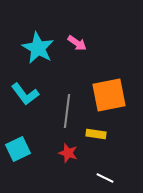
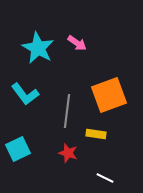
orange square: rotated 9 degrees counterclockwise
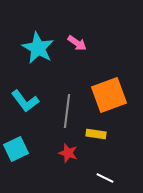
cyan L-shape: moved 7 px down
cyan square: moved 2 px left
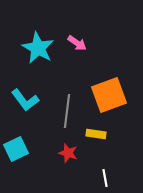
cyan L-shape: moved 1 px up
white line: rotated 54 degrees clockwise
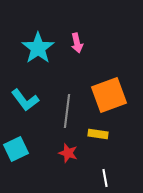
pink arrow: rotated 42 degrees clockwise
cyan star: rotated 8 degrees clockwise
yellow rectangle: moved 2 px right
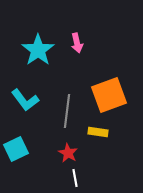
cyan star: moved 2 px down
yellow rectangle: moved 2 px up
red star: rotated 12 degrees clockwise
white line: moved 30 px left
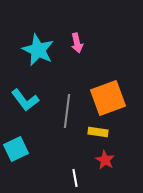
cyan star: rotated 12 degrees counterclockwise
orange square: moved 1 px left, 3 px down
red star: moved 37 px right, 7 px down
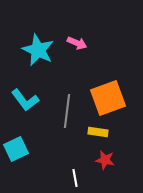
pink arrow: rotated 54 degrees counterclockwise
red star: rotated 18 degrees counterclockwise
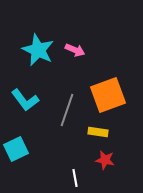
pink arrow: moved 2 px left, 7 px down
orange square: moved 3 px up
gray line: moved 1 px up; rotated 12 degrees clockwise
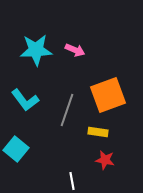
cyan star: moved 2 px left; rotated 28 degrees counterclockwise
cyan square: rotated 25 degrees counterclockwise
white line: moved 3 px left, 3 px down
